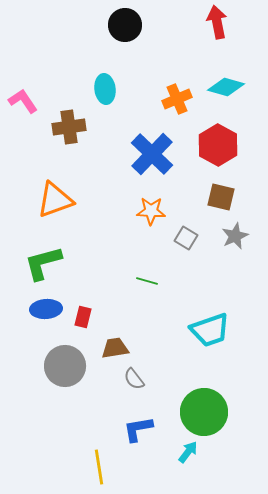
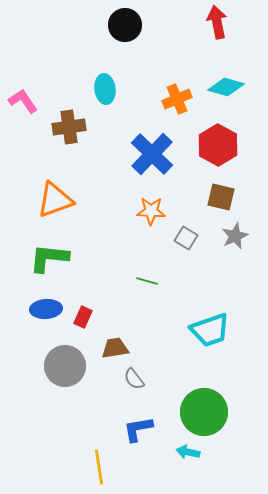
green L-shape: moved 6 px right, 5 px up; rotated 21 degrees clockwise
red rectangle: rotated 10 degrees clockwise
cyan arrow: rotated 115 degrees counterclockwise
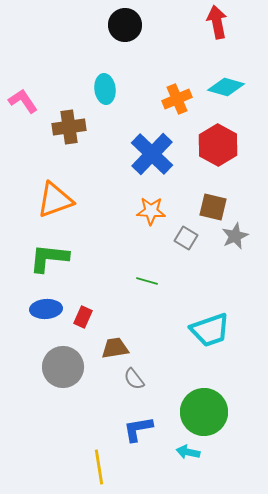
brown square: moved 8 px left, 10 px down
gray circle: moved 2 px left, 1 px down
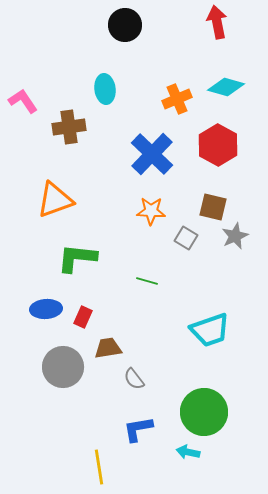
green L-shape: moved 28 px right
brown trapezoid: moved 7 px left
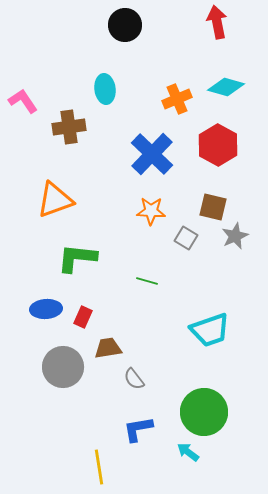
cyan arrow: rotated 25 degrees clockwise
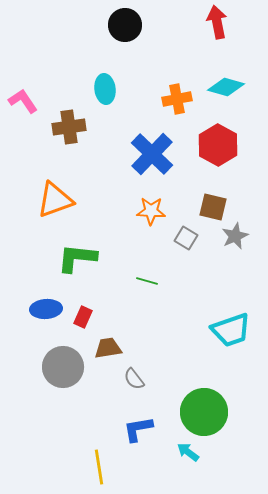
orange cross: rotated 12 degrees clockwise
cyan trapezoid: moved 21 px right
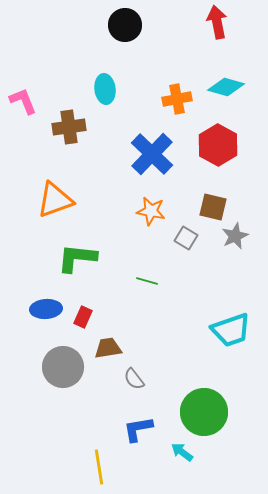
pink L-shape: rotated 12 degrees clockwise
orange star: rotated 8 degrees clockwise
cyan arrow: moved 6 px left
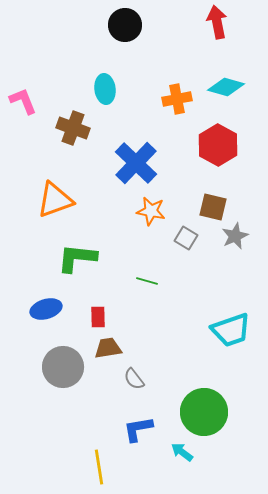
brown cross: moved 4 px right, 1 px down; rotated 28 degrees clockwise
blue cross: moved 16 px left, 9 px down
blue ellipse: rotated 12 degrees counterclockwise
red rectangle: moved 15 px right; rotated 25 degrees counterclockwise
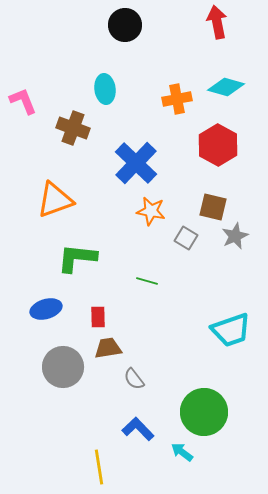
blue L-shape: rotated 56 degrees clockwise
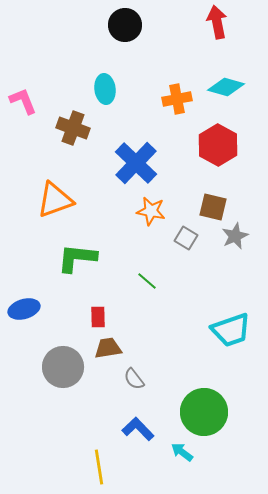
green line: rotated 25 degrees clockwise
blue ellipse: moved 22 px left
